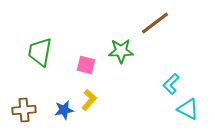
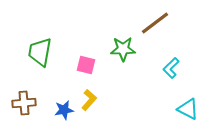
green star: moved 2 px right, 2 px up
cyan L-shape: moved 16 px up
brown cross: moved 7 px up
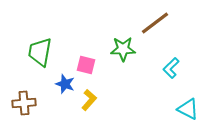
blue star: moved 1 px right, 26 px up; rotated 30 degrees clockwise
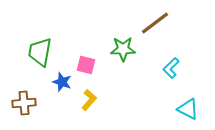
blue star: moved 3 px left, 2 px up
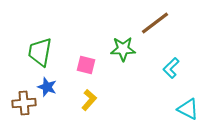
blue star: moved 15 px left, 5 px down
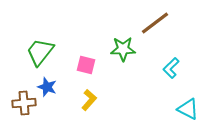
green trapezoid: rotated 28 degrees clockwise
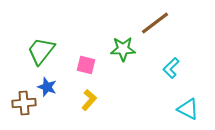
green trapezoid: moved 1 px right, 1 px up
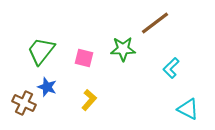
pink square: moved 2 px left, 7 px up
brown cross: rotated 30 degrees clockwise
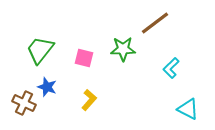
green trapezoid: moved 1 px left, 1 px up
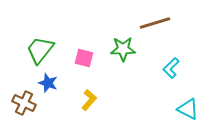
brown line: rotated 20 degrees clockwise
blue star: moved 1 px right, 4 px up
